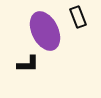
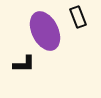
black L-shape: moved 4 px left
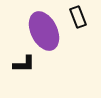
purple ellipse: moved 1 px left
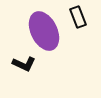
black L-shape: rotated 25 degrees clockwise
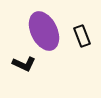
black rectangle: moved 4 px right, 19 px down
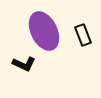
black rectangle: moved 1 px right, 1 px up
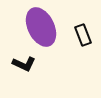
purple ellipse: moved 3 px left, 4 px up
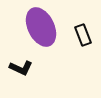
black L-shape: moved 3 px left, 4 px down
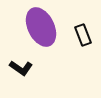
black L-shape: rotated 10 degrees clockwise
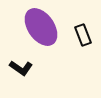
purple ellipse: rotated 9 degrees counterclockwise
